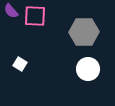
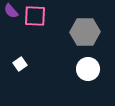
gray hexagon: moved 1 px right
white square: rotated 24 degrees clockwise
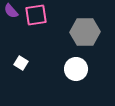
pink square: moved 1 px right, 1 px up; rotated 10 degrees counterclockwise
white square: moved 1 px right, 1 px up; rotated 24 degrees counterclockwise
white circle: moved 12 px left
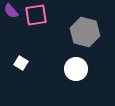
gray hexagon: rotated 16 degrees clockwise
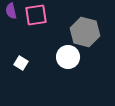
purple semicircle: rotated 28 degrees clockwise
white circle: moved 8 px left, 12 px up
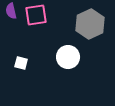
gray hexagon: moved 5 px right, 8 px up; rotated 20 degrees clockwise
white square: rotated 16 degrees counterclockwise
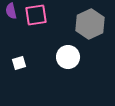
white square: moved 2 px left; rotated 32 degrees counterclockwise
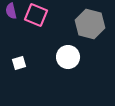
pink square: rotated 30 degrees clockwise
gray hexagon: rotated 20 degrees counterclockwise
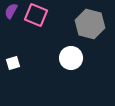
purple semicircle: rotated 42 degrees clockwise
white circle: moved 3 px right, 1 px down
white square: moved 6 px left
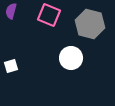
purple semicircle: rotated 14 degrees counterclockwise
pink square: moved 13 px right
white square: moved 2 px left, 3 px down
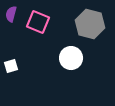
purple semicircle: moved 3 px down
pink square: moved 11 px left, 7 px down
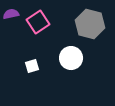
purple semicircle: rotated 63 degrees clockwise
pink square: rotated 35 degrees clockwise
white square: moved 21 px right
